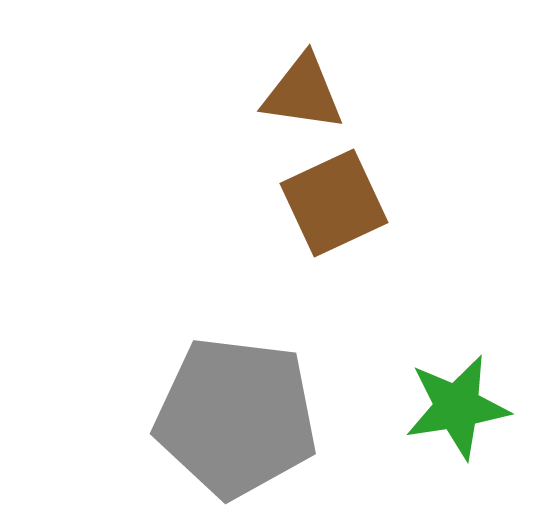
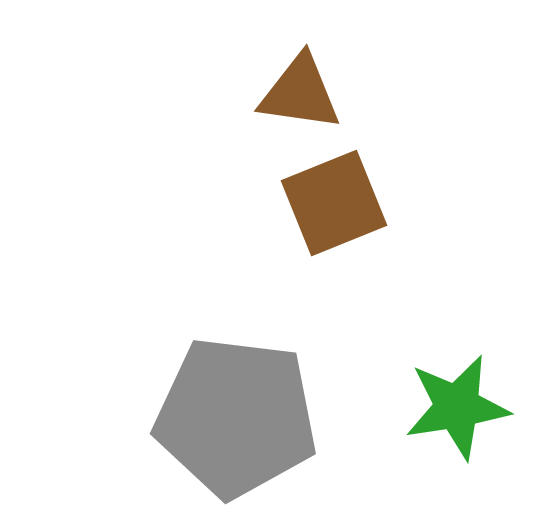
brown triangle: moved 3 px left
brown square: rotated 3 degrees clockwise
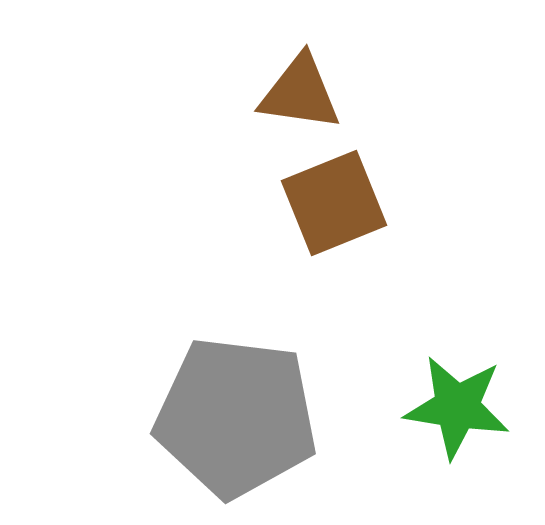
green star: rotated 18 degrees clockwise
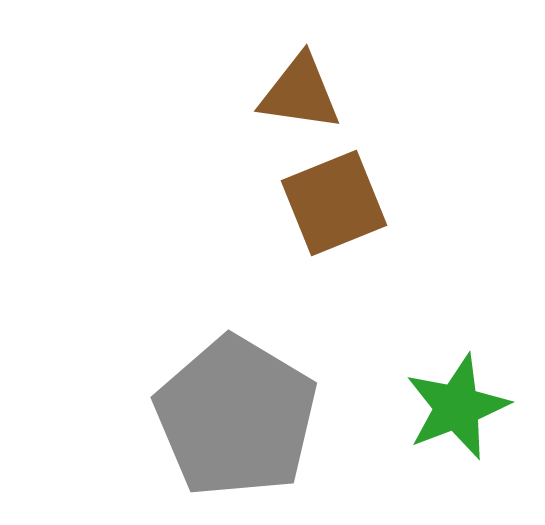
green star: rotated 30 degrees counterclockwise
gray pentagon: rotated 24 degrees clockwise
